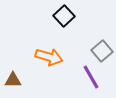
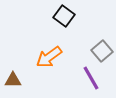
black square: rotated 10 degrees counterclockwise
orange arrow: rotated 128 degrees clockwise
purple line: moved 1 px down
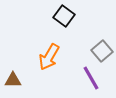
orange arrow: rotated 24 degrees counterclockwise
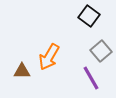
black square: moved 25 px right
gray square: moved 1 px left
brown triangle: moved 9 px right, 9 px up
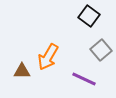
gray square: moved 1 px up
orange arrow: moved 1 px left
purple line: moved 7 px left, 1 px down; rotated 35 degrees counterclockwise
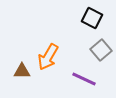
black square: moved 3 px right, 2 px down; rotated 10 degrees counterclockwise
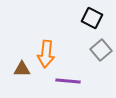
orange arrow: moved 2 px left, 3 px up; rotated 24 degrees counterclockwise
brown triangle: moved 2 px up
purple line: moved 16 px left, 2 px down; rotated 20 degrees counterclockwise
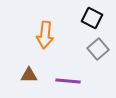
gray square: moved 3 px left, 1 px up
orange arrow: moved 1 px left, 19 px up
brown triangle: moved 7 px right, 6 px down
